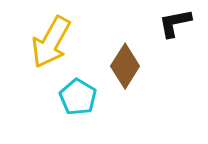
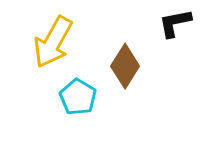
yellow arrow: moved 2 px right
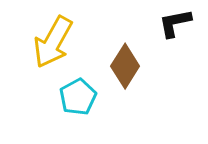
cyan pentagon: rotated 12 degrees clockwise
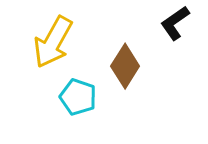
black L-shape: rotated 24 degrees counterclockwise
cyan pentagon: rotated 24 degrees counterclockwise
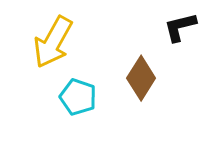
black L-shape: moved 5 px right, 4 px down; rotated 21 degrees clockwise
brown diamond: moved 16 px right, 12 px down
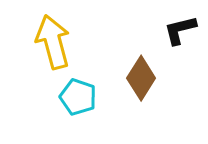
black L-shape: moved 3 px down
yellow arrow: rotated 136 degrees clockwise
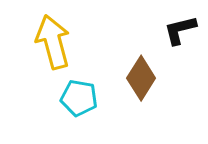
cyan pentagon: moved 1 px right, 1 px down; rotated 9 degrees counterclockwise
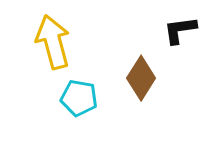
black L-shape: rotated 6 degrees clockwise
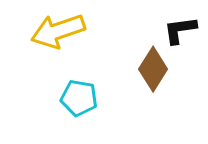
yellow arrow: moved 5 px right, 11 px up; rotated 94 degrees counterclockwise
brown diamond: moved 12 px right, 9 px up
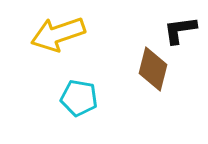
yellow arrow: moved 3 px down
brown diamond: rotated 18 degrees counterclockwise
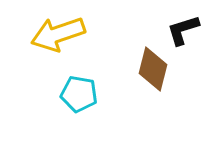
black L-shape: moved 3 px right; rotated 9 degrees counterclockwise
cyan pentagon: moved 4 px up
